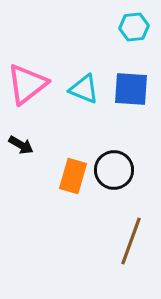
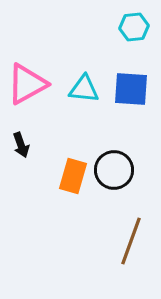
pink triangle: rotated 9 degrees clockwise
cyan triangle: rotated 16 degrees counterclockwise
black arrow: rotated 40 degrees clockwise
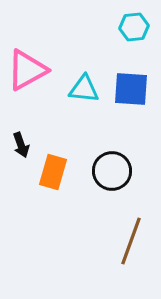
pink triangle: moved 14 px up
black circle: moved 2 px left, 1 px down
orange rectangle: moved 20 px left, 4 px up
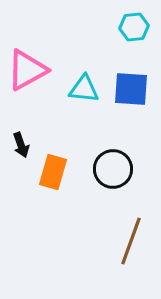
black circle: moved 1 px right, 2 px up
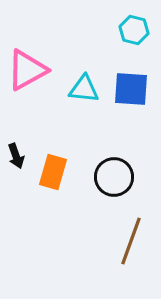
cyan hexagon: moved 3 px down; rotated 20 degrees clockwise
black arrow: moved 5 px left, 11 px down
black circle: moved 1 px right, 8 px down
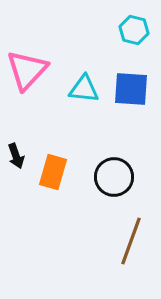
pink triangle: rotated 18 degrees counterclockwise
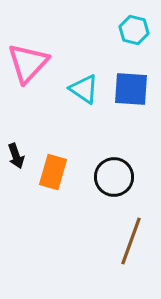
pink triangle: moved 1 px right, 7 px up
cyan triangle: rotated 28 degrees clockwise
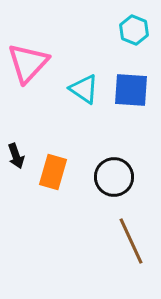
cyan hexagon: rotated 8 degrees clockwise
blue square: moved 1 px down
brown line: rotated 45 degrees counterclockwise
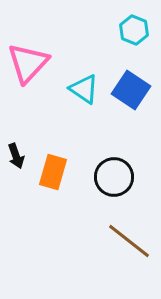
blue square: rotated 30 degrees clockwise
brown line: moved 2 px left; rotated 27 degrees counterclockwise
